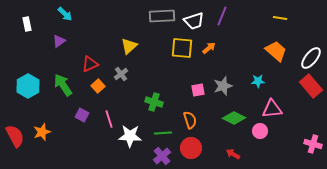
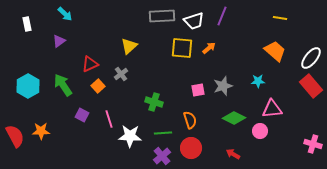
orange trapezoid: moved 1 px left
orange star: moved 1 px left, 1 px up; rotated 18 degrees clockwise
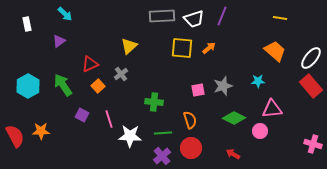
white trapezoid: moved 2 px up
green cross: rotated 12 degrees counterclockwise
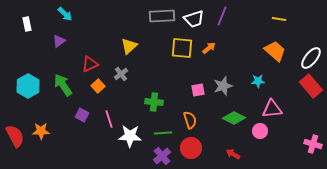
yellow line: moved 1 px left, 1 px down
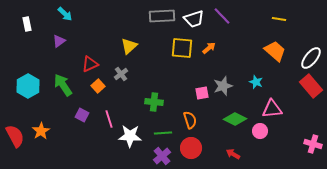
purple line: rotated 66 degrees counterclockwise
cyan star: moved 2 px left, 1 px down; rotated 24 degrees clockwise
pink square: moved 4 px right, 3 px down
green diamond: moved 1 px right, 1 px down
orange star: rotated 30 degrees counterclockwise
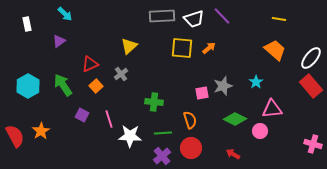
orange trapezoid: moved 1 px up
cyan star: rotated 16 degrees clockwise
orange square: moved 2 px left
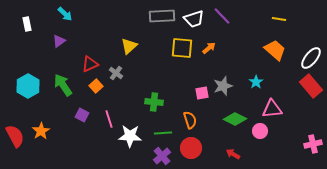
gray cross: moved 5 px left, 1 px up; rotated 16 degrees counterclockwise
pink cross: rotated 30 degrees counterclockwise
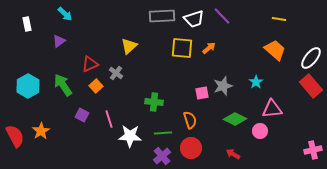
pink cross: moved 6 px down
